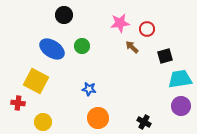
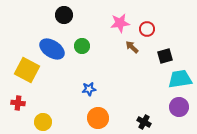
yellow square: moved 9 px left, 11 px up
blue star: rotated 16 degrees counterclockwise
purple circle: moved 2 px left, 1 px down
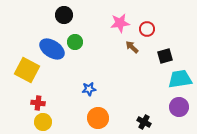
green circle: moved 7 px left, 4 px up
red cross: moved 20 px right
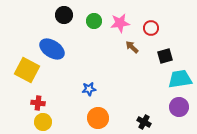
red circle: moved 4 px right, 1 px up
green circle: moved 19 px right, 21 px up
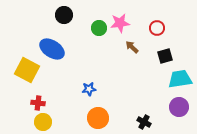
green circle: moved 5 px right, 7 px down
red circle: moved 6 px right
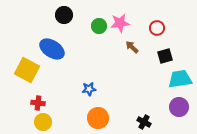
green circle: moved 2 px up
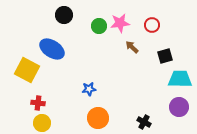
red circle: moved 5 px left, 3 px up
cyan trapezoid: rotated 10 degrees clockwise
yellow circle: moved 1 px left, 1 px down
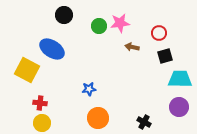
red circle: moved 7 px right, 8 px down
brown arrow: rotated 32 degrees counterclockwise
red cross: moved 2 px right
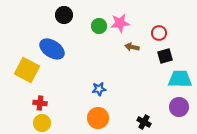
blue star: moved 10 px right
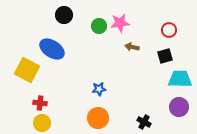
red circle: moved 10 px right, 3 px up
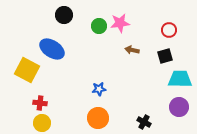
brown arrow: moved 3 px down
